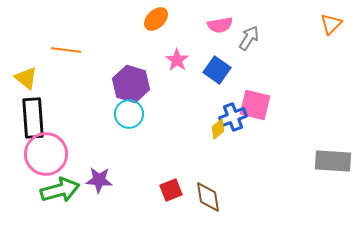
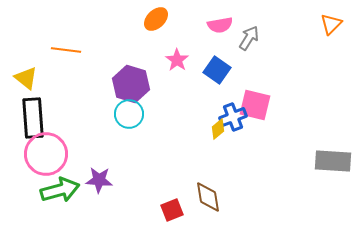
red square: moved 1 px right, 20 px down
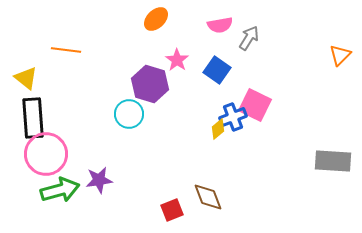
orange triangle: moved 9 px right, 31 px down
purple hexagon: moved 19 px right
pink square: rotated 12 degrees clockwise
purple star: rotated 12 degrees counterclockwise
brown diamond: rotated 12 degrees counterclockwise
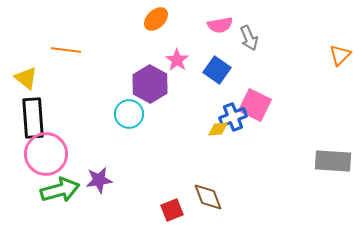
gray arrow: rotated 125 degrees clockwise
purple hexagon: rotated 12 degrees clockwise
yellow diamond: rotated 35 degrees clockwise
